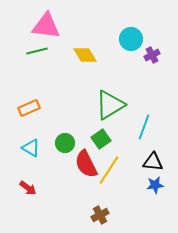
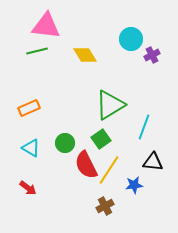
red semicircle: moved 1 px down
blue star: moved 21 px left
brown cross: moved 5 px right, 9 px up
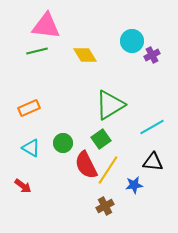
cyan circle: moved 1 px right, 2 px down
cyan line: moved 8 px right; rotated 40 degrees clockwise
green circle: moved 2 px left
yellow line: moved 1 px left
red arrow: moved 5 px left, 2 px up
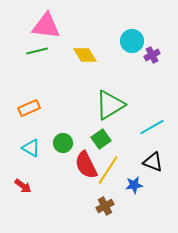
black triangle: rotated 15 degrees clockwise
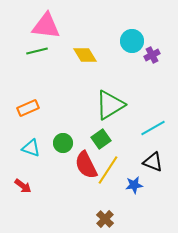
orange rectangle: moved 1 px left
cyan line: moved 1 px right, 1 px down
cyan triangle: rotated 12 degrees counterclockwise
brown cross: moved 13 px down; rotated 18 degrees counterclockwise
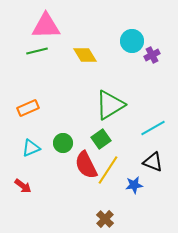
pink triangle: rotated 8 degrees counterclockwise
cyan triangle: rotated 42 degrees counterclockwise
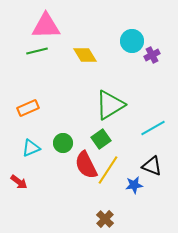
black triangle: moved 1 px left, 4 px down
red arrow: moved 4 px left, 4 px up
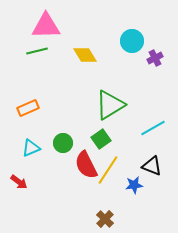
purple cross: moved 3 px right, 3 px down
